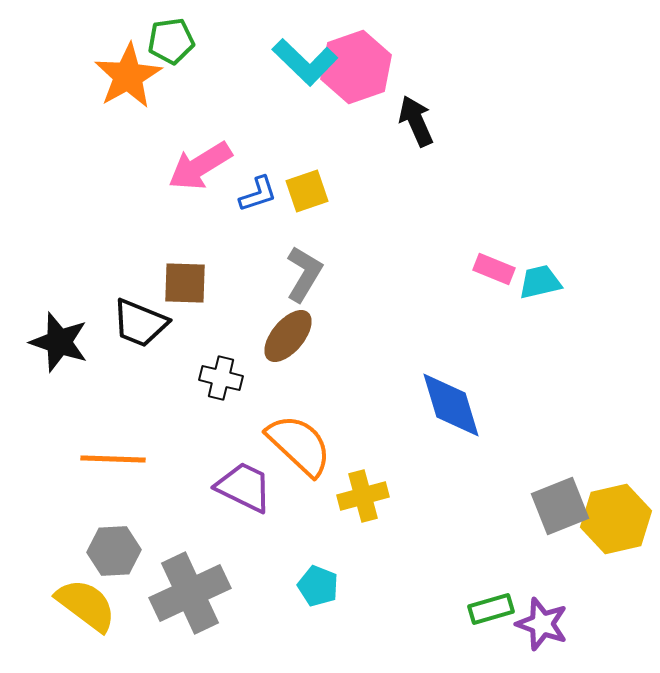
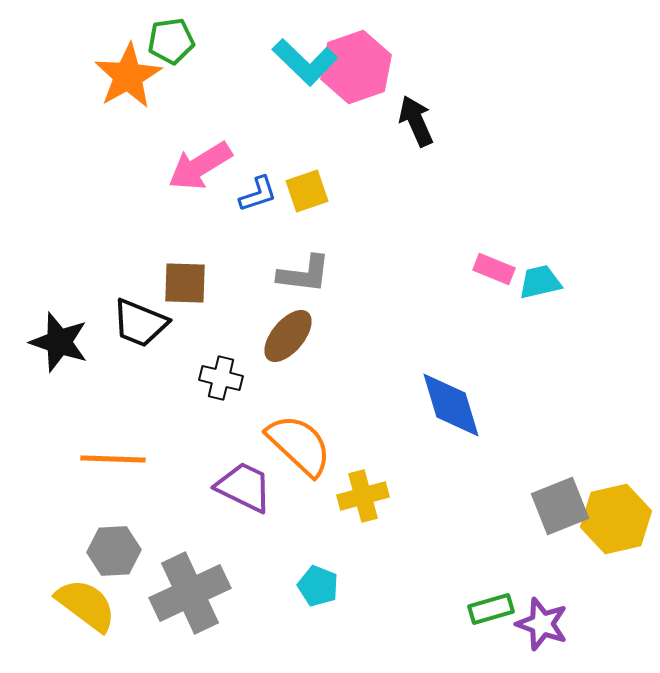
gray L-shape: rotated 66 degrees clockwise
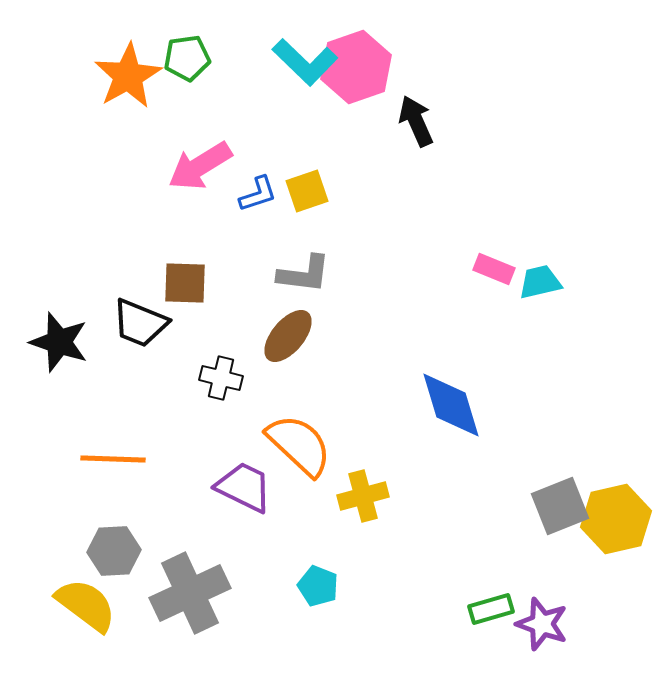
green pentagon: moved 16 px right, 17 px down
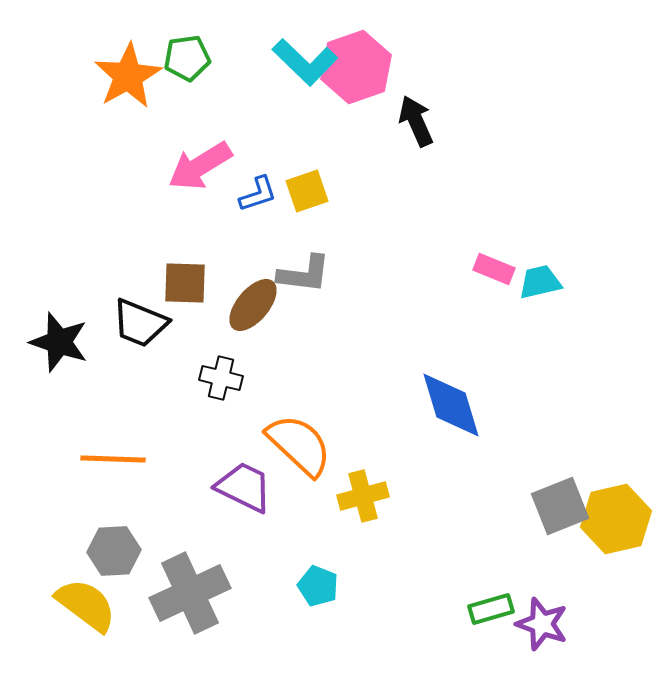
brown ellipse: moved 35 px left, 31 px up
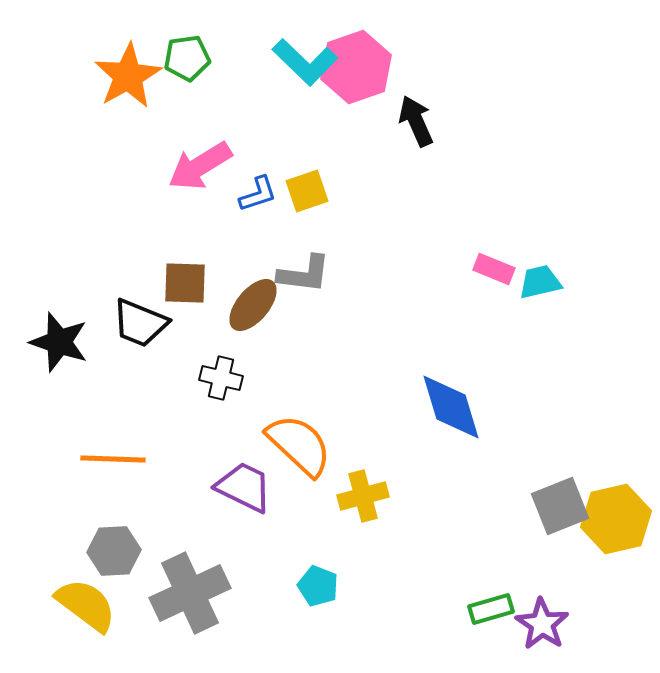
blue diamond: moved 2 px down
purple star: rotated 14 degrees clockwise
